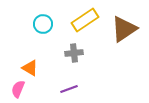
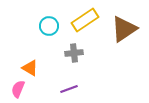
cyan circle: moved 6 px right, 2 px down
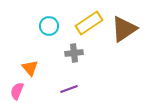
yellow rectangle: moved 4 px right, 3 px down
orange triangle: rotated 18 degrees clockwise
pink semicircle: moved 1 px left, 2 px down
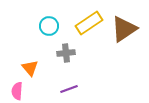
gray cross: moved 8 px left
pink semicircle: rotated 18 degrees counterclockwise
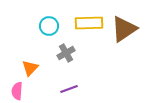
yellow rectangle: rotated 32 degrees clockwise
gray cross: rotated 24 degrees counterclockwise
orange triangle: rotated 24 degrees clockwise
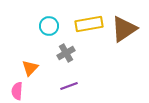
yellow rectangle: moved 1 px down; rotated 8 degrees counterclockwise
purple line: moved 3 px up
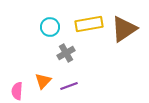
cyan circle: moved 1 px right, 1 px down
orange triangle: moved 13 px right, 13 px down
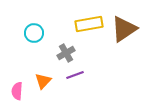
cyan circle: moved 16 px left, 6 px down
purple line: moved 6 px right, 11 px up
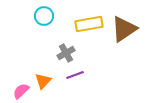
cyan circle: moved 10 px right, 17 px up
pink semicircle: moved 4 px right; rotated 42 degrees clockwise
